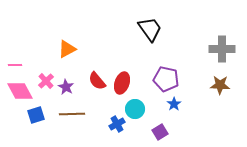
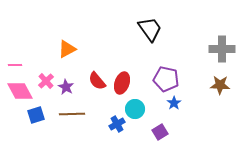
blue star: moved 1 px up
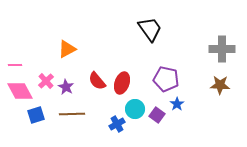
blue star: moved 3 px right, 1 px down
purple square: moved 3 px left, 17 px up; rotated 21 degrees counterclockwise
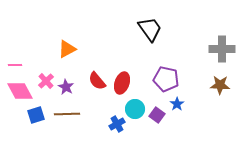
brown line: moved 5 px left
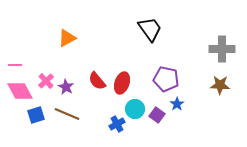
orange triangle: moved 11 px up
brown line: rotated 25 degrees clockwise
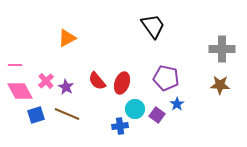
black trapezoid: moved 3 px right, 3 px up
purple pentagon: moved 1 px up
blue cross: moved 3 px right, 2 px down; rotated 21 degrees clockwise
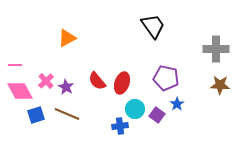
gray cross: moved 6 px left
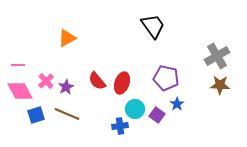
gray cross: moved 1 px right, 7 px down; rotated 30 degrees counterclockwise
pink line: moved 3 px right
purple star: rotated 14 degrees clockwise
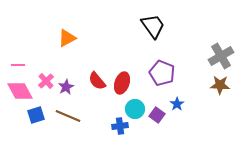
gray cross: moved 4 px right
purple pentagon: moved 4 px left, 5 px up; rotated 10 degrees clockwise
brown line: moved 1 px right, 2 px down
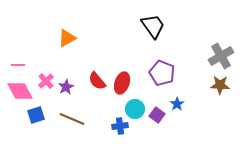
brown line: moved 4 px right, 3 px down
